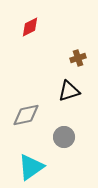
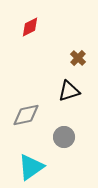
brown cross: rotated 28 degrees counterclockwise
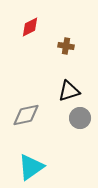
brown cross: moved 12 px left, 12 px up; rotated 35 degrees counterclockwise
gray circle: moved 16 px right, 19 px up
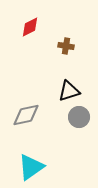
gray circle: moved 1 px left, 1 px up
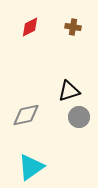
brown cross: moved 7 px right, 19 px up
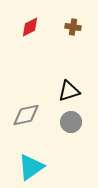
gray circle: moved 8 px left, 5 px down
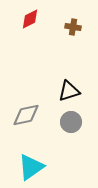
red diamond: moved 8 px up
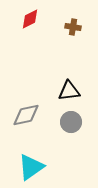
black triangle: rotated 10 degrees clockwise
